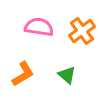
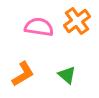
orange cross: moved 5 px left, 10 px up
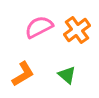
orange cross: moved 9 px down
pink semicircle: rotated 36 degrees counterclockwise
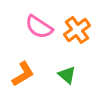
pink semicircle: rotated 120 degrees counterclockwise
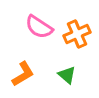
orange cross: moved 4 px down; rotated 12 degrees clockwise
